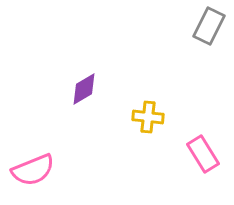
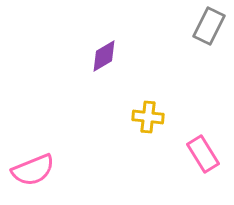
purple diamond: moved 20 px right, 33 px up
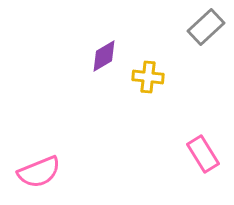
gray rectangle: moved 3 px left, 1 px down; rotated 21 degrees clockwise
yellow cross: moved 40 px up
pink semicircle: moved 6 px right, 2 px down
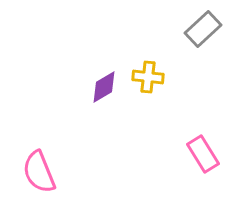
gray rectangle: moved 3 px left, 2 px down
purple diamond: moved 31 px down
pink semicircle: rotated 90 degrees clockwise
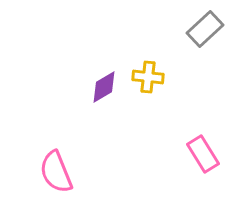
gray rectangle: moved 2 px right
pink semicircle: moved 17 px right
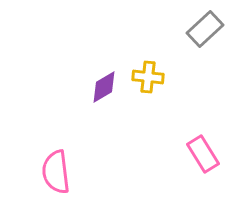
pink semicircle: rotated 15 degrees clockwise
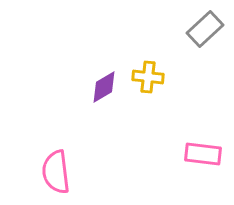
pink rectangle: rotated 51 degrees counterclockwise
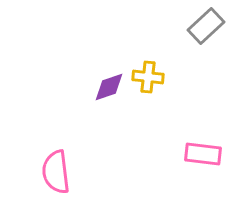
gray rectangle: moved 1 px right, 3 px up
purple diamond: moved 5 px right; rotated 12 degrees clockwise
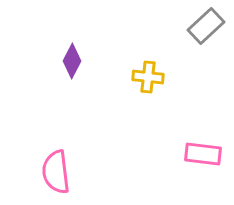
purple diamond: moved 37 px left, 26 px up; rotated 44 degrees counterclockwise
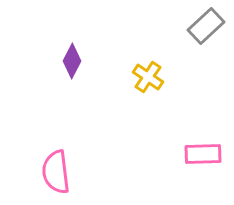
yellow cross: rotated 28 degrees clockwise
pink rectangle: rotated 9 degrees counterclockwise
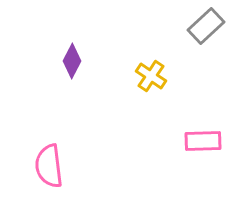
yellow cross: moved 3 px right, 1 px up
pink rectangle: moved 13 px up
pink semicircle: moved 7 px left, 6 px up
